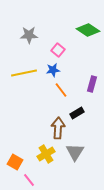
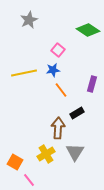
gray star: moved 15 px up; rotated 24 degrees counterclockwise
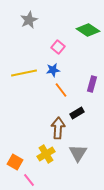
pink square: moved 3 px up
gray triangle: moved 3 px right, 1 px down
